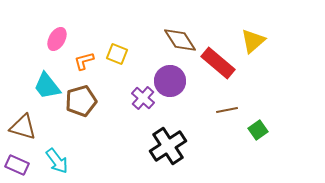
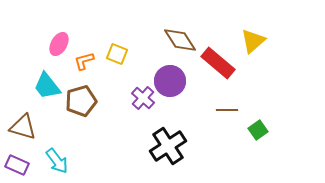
pink ellipse: moved 2 px right, 5 px down
brown line: rotated 10 degrees clockwise
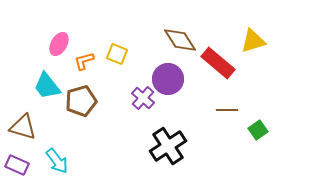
yellow triangle: rotated 24 degrees clockwise
purple circle: moved 2 px left, 2 px up
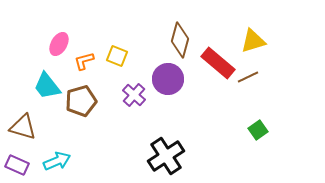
brown diamond: rotated 48 degrees clockwise
yellow square: moved 2 px down
purple cross: moved 9 px left, 3 px up
brown line: moved 21 px right, 33 px up; rotated 25 degrees counterclockwise
black cross: moved 2 px left, 10 px down
cyan arrow: rotated 76 degrees counterclockwise
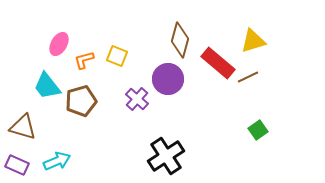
orange L-shape: moved 1 px up
purple cross: moved 3 px right, 4 px down
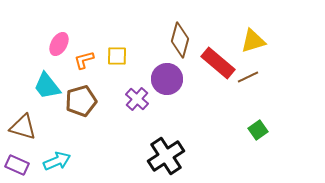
yellow square: rotated 20 degrees counterclockwise
purple circle: moved 1 px left
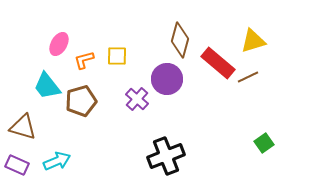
green square: moved 6 px right, 13 px down
black cross: rotated 12 degrees clockwise
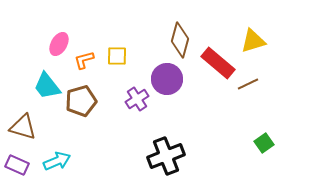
brown line: moved 7 px down
purple cross: rotated 15 degrees clockwise
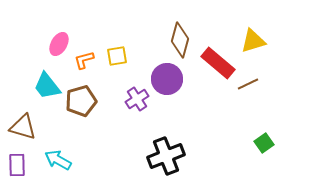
yellow square: rotated 10 degrees counterclockwise
cyan arrow: moved 1 px right, 1 px up; rotated 128 degrees counterclockwise
purple rectangle: rotated 65 degrees clockwise
